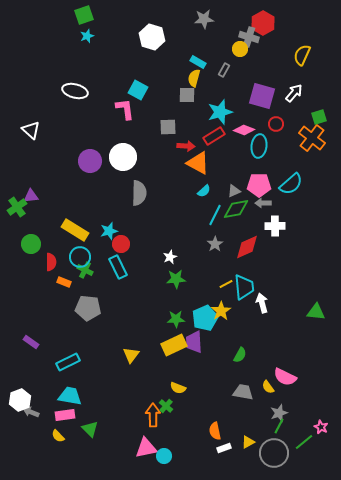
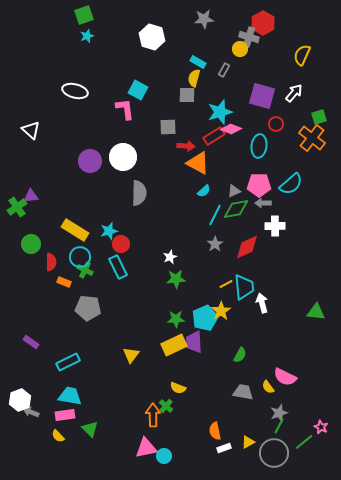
pink diamond at (244, 130): moved 13 px left, 1 px up
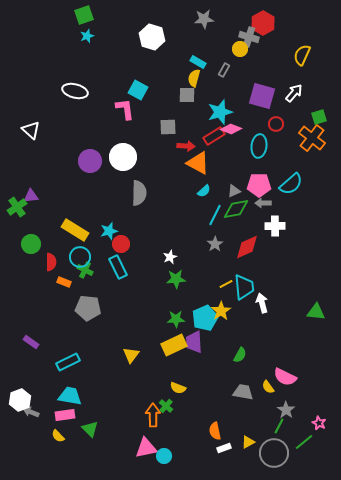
gray star at (279, 413): moved 7 px right, 3 px up; rotated 18 degrees counterclockwise
pink star at (321, 427): moved 2 px left, 4 px up
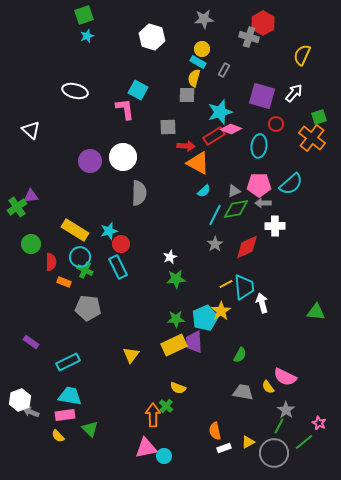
yellow circle at (240, 49): moved 38 px left
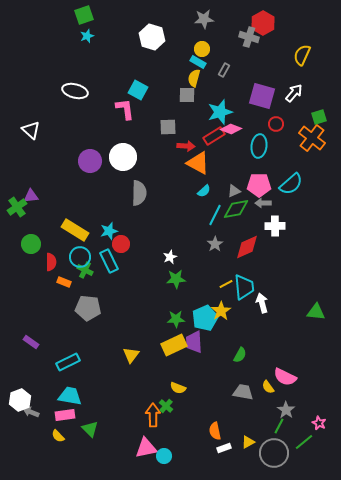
cyan rectangle at (118, 267): moved 9 px left, 6 px up
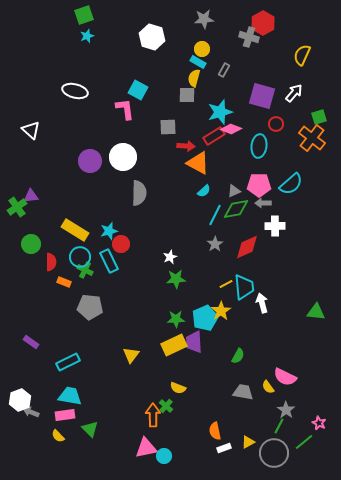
gray pentagon at (88, 308): moved 2 px right, 1 px up
green semicircle at (240, 355): moved 2 px left, 1 px down
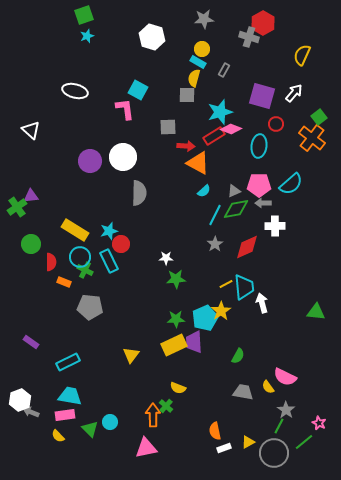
green square at (319, 117): rotated 21 degrees counterclockwise
white star at (170, 257): moved 4 px left, 1 px down; rotated 24 degrees clockwise
cyan circle at (164, 456): moved 54 px left, 34 px up
